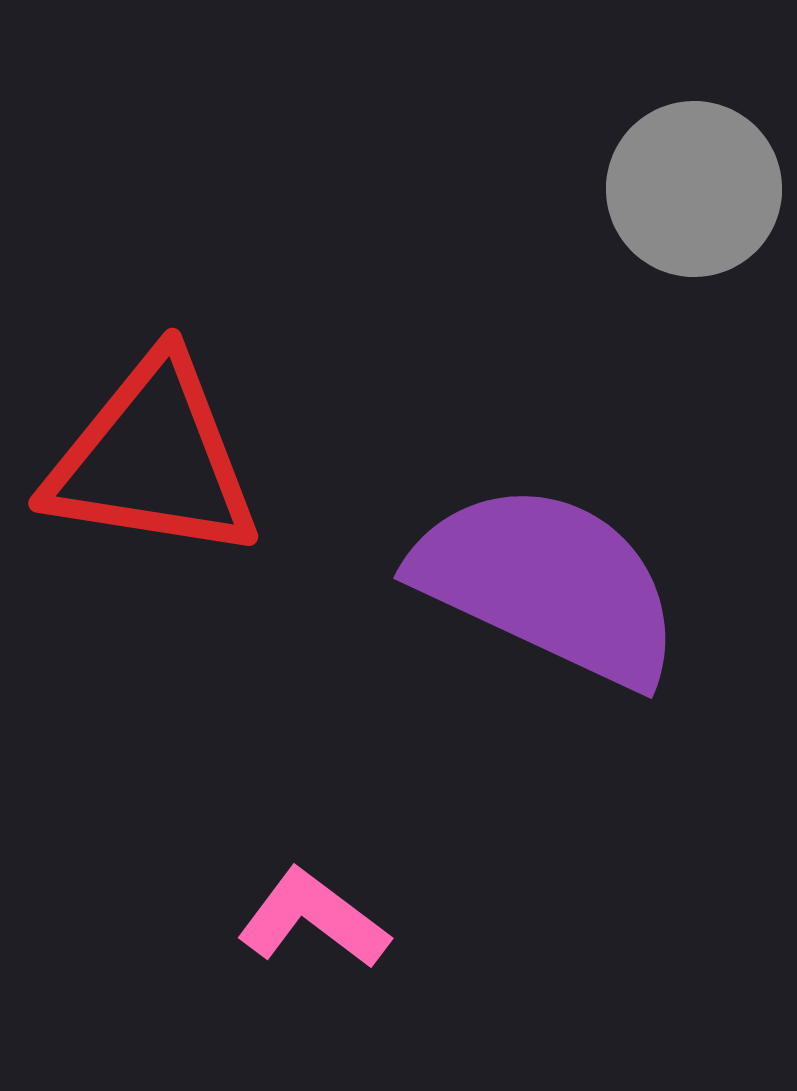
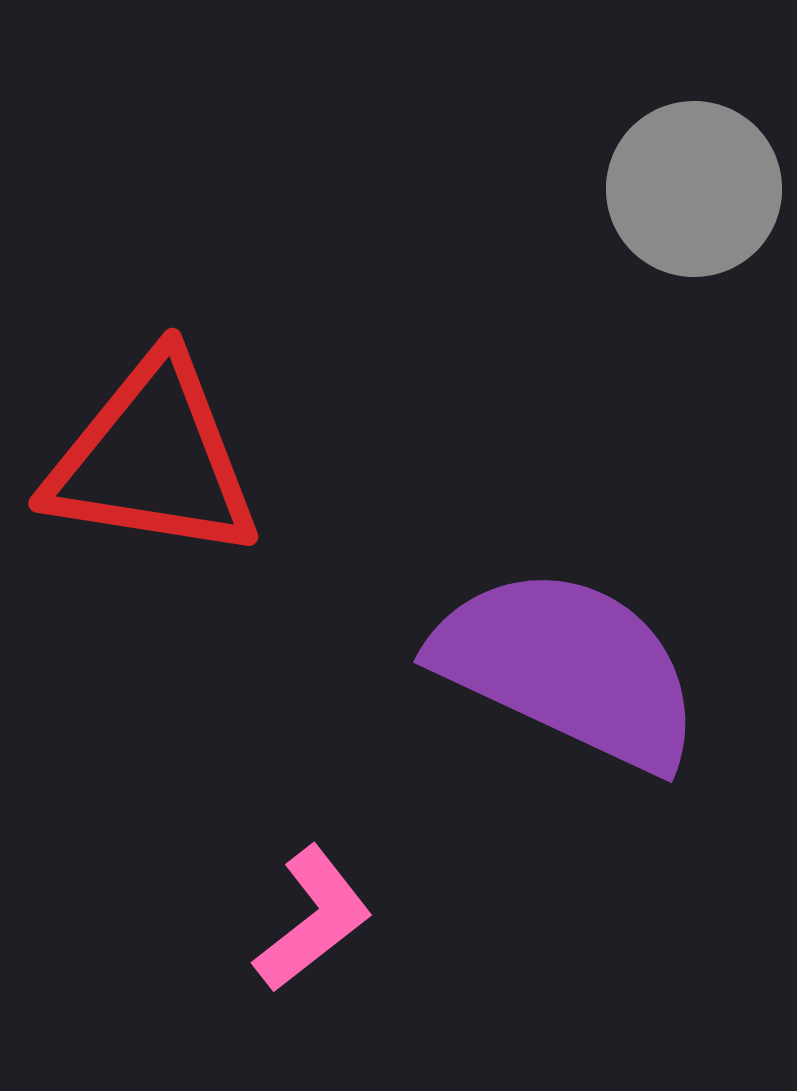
purple semicircle: moved 20 px right, 84 px down
pink L-shape: rotated 105 degrees clockwise
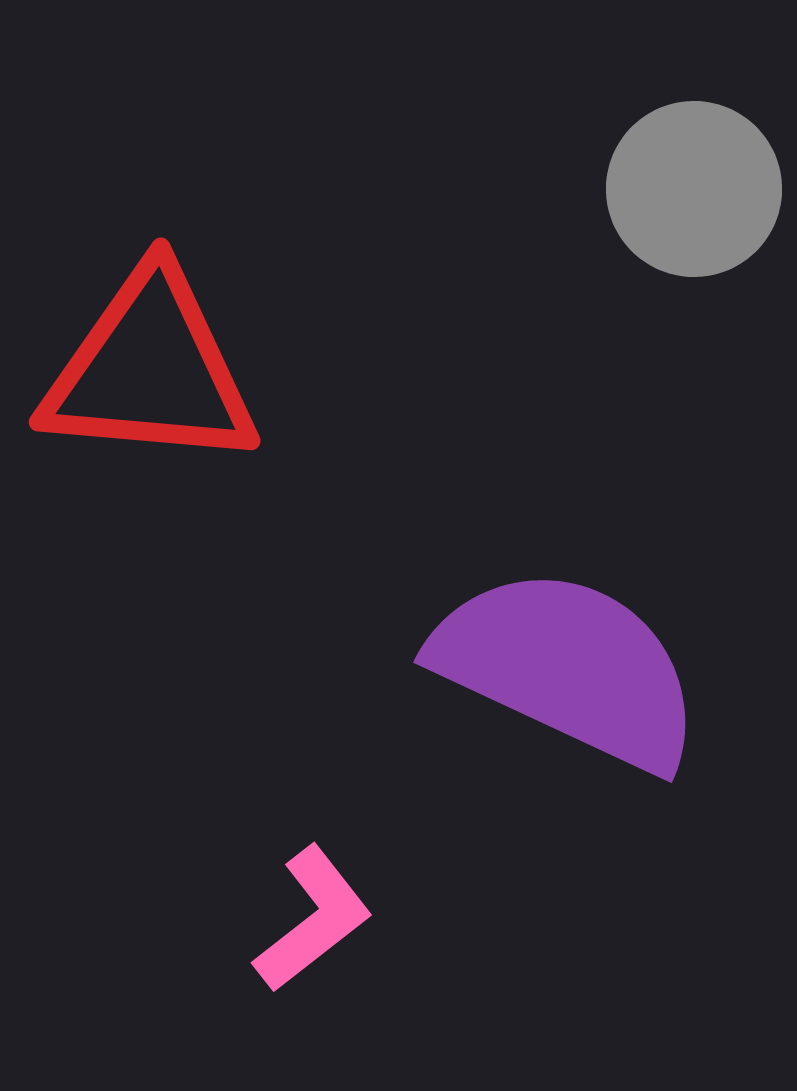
red triangle: moved 3 px left, 89 px up; rotated 4 degrees counterclockwise
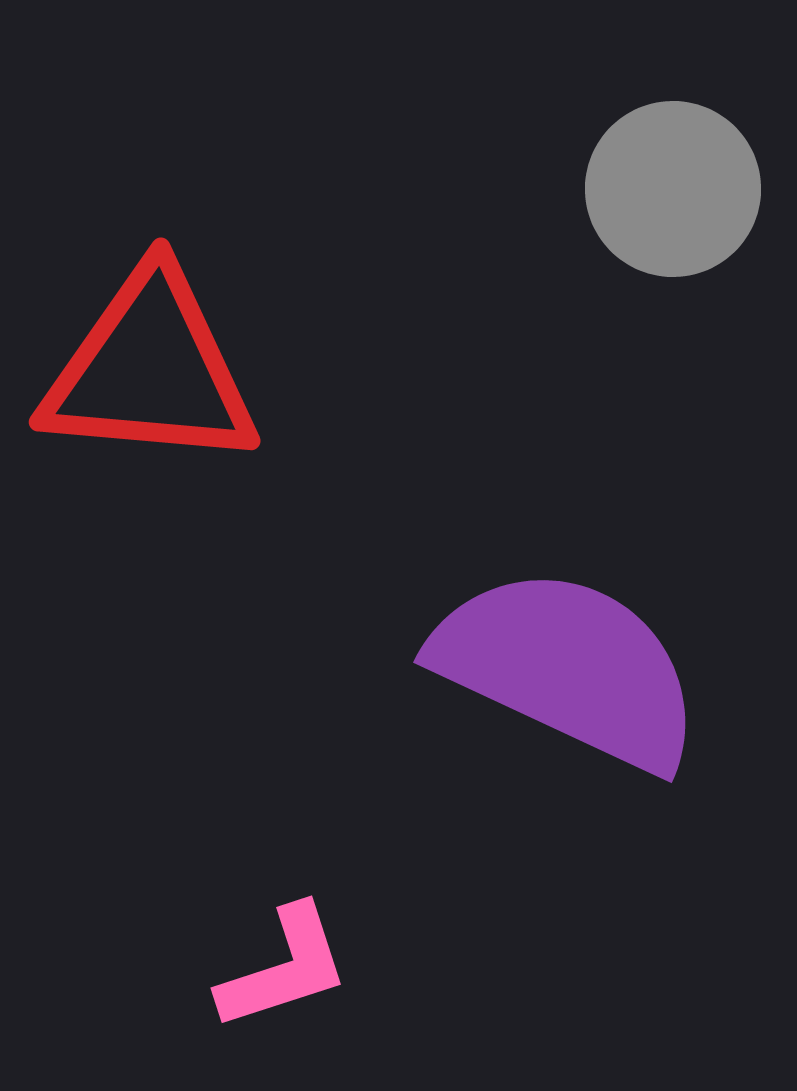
gray circle: moved 21 px left
pink L-shape: moved 29 px left, 49 px down; rotated 20 degrees clockwise
